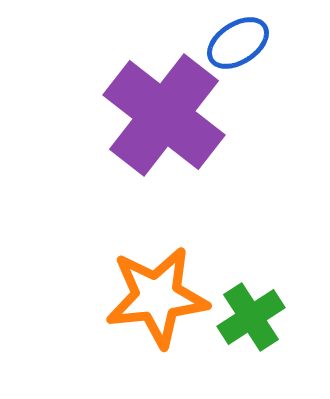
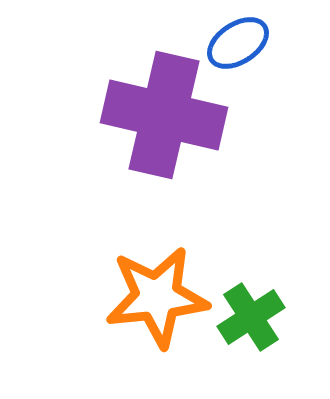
purple cross: rotated 25 degrees counterclockwise
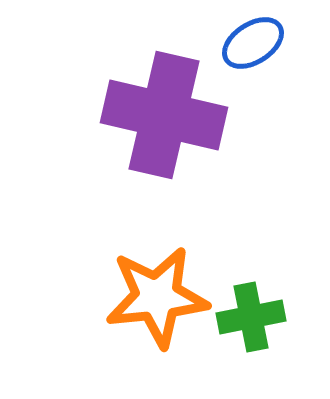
blue ellipse: moved 15 px right
green cross: rotated 22 degrees clockwise
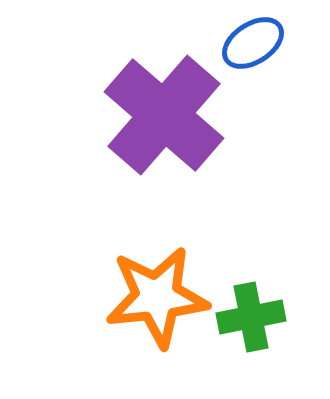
purple cross: rotated 28 degrees clockwise
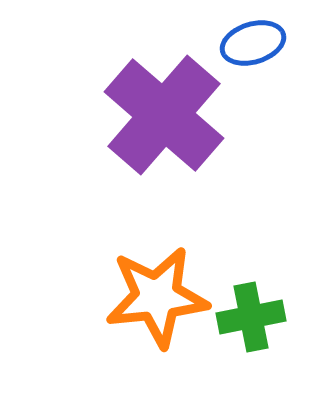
blue ellipse: rotated 16 degrees clockwise
